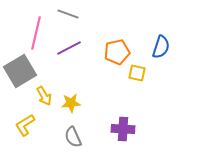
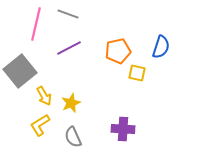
pink line: moved 9 px up
orange pentagon: moved 1 px right, 1 px up
gray square: rotated 8 degrees counterclockwise
yellow star: rotated 18 degrees counterclockwise
yellow L-shape: moved 15 px right
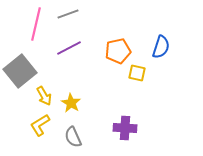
gray line: rotated 40 degrees counterclockwise
yellow star: rotated 18 degrees counterclockwise
purple cross: moved 2 px right, 1 px up
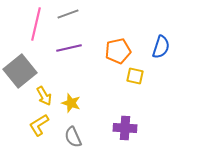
purple line: rotated 15 degrees clockwise
yellow square: moved 2 px left, 3 px down
yellow star: rotated 12 degrees counterclockwise
yellow L-shape: moved 1 px left
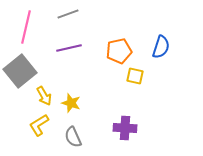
pink line: moved 10 px left, 3 px down
orange pentagon: moved 1 px right
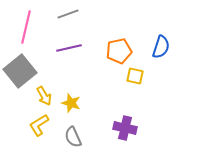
purple cross: rotated 10 degrees clockwise
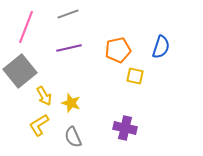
pink line: rotated 8 degrees clockwise
orange pentagon: moved 1 px left, 1 px up
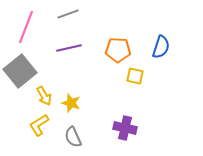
orange pentagon: rotated 15 degrees clockwise
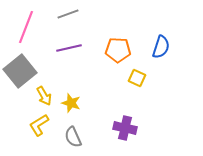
yellow square: moved 2 px right, 2 px down; rotated 12 degrees clockwise
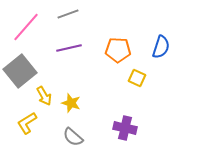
pink line: rotated 20 degrees clockwise
yellow L-shape: moved 12 px left, 2 px up
gray semicircle: rotated 25 degrees counterclockwise
